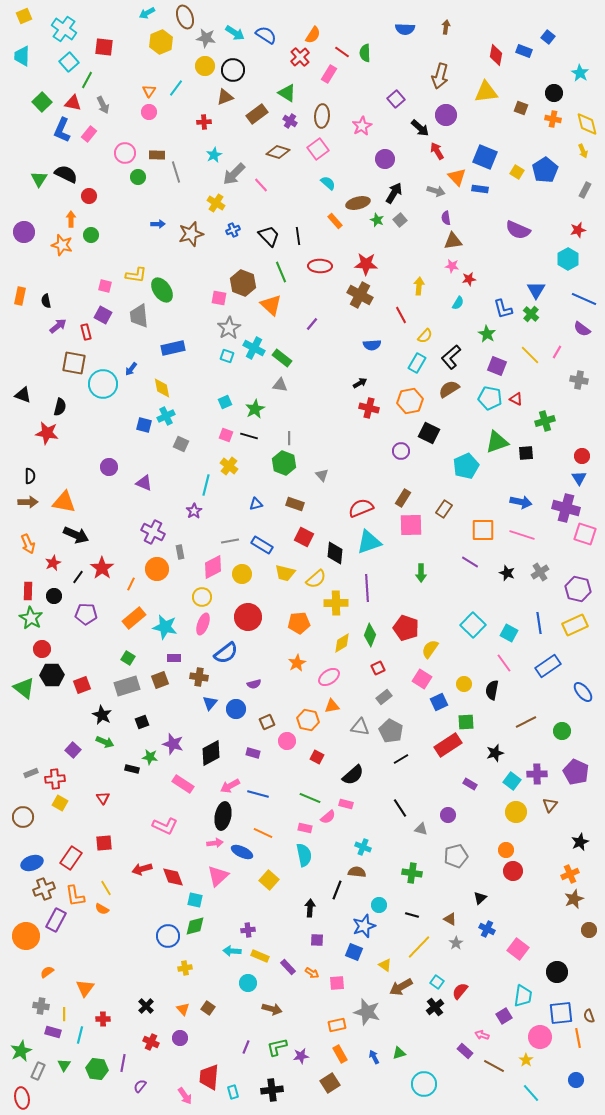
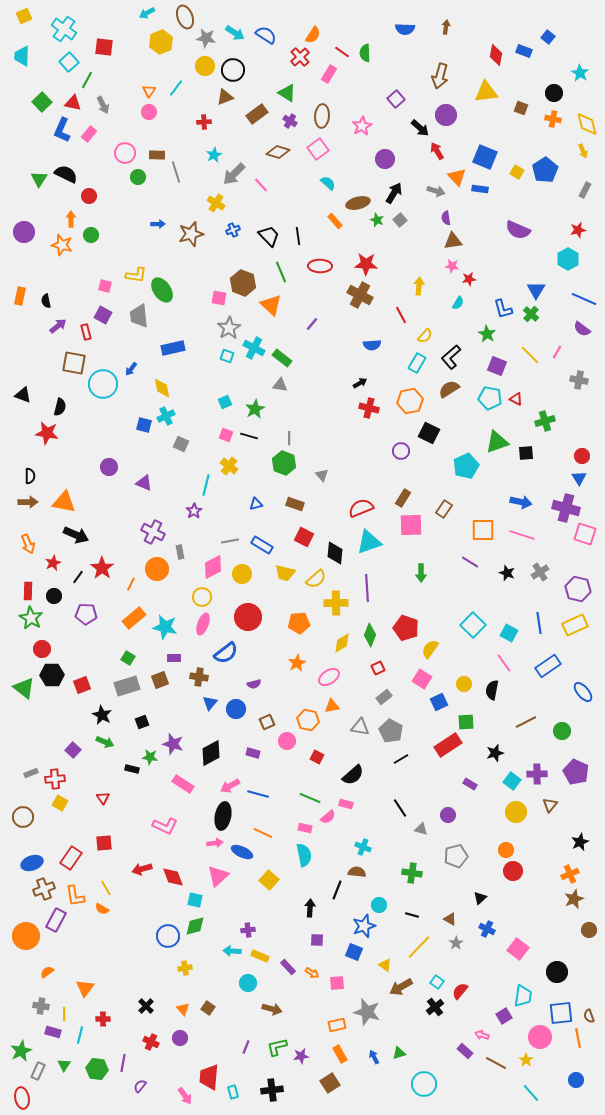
brown line at (494, 1066): moved 2 px right, 3 px up
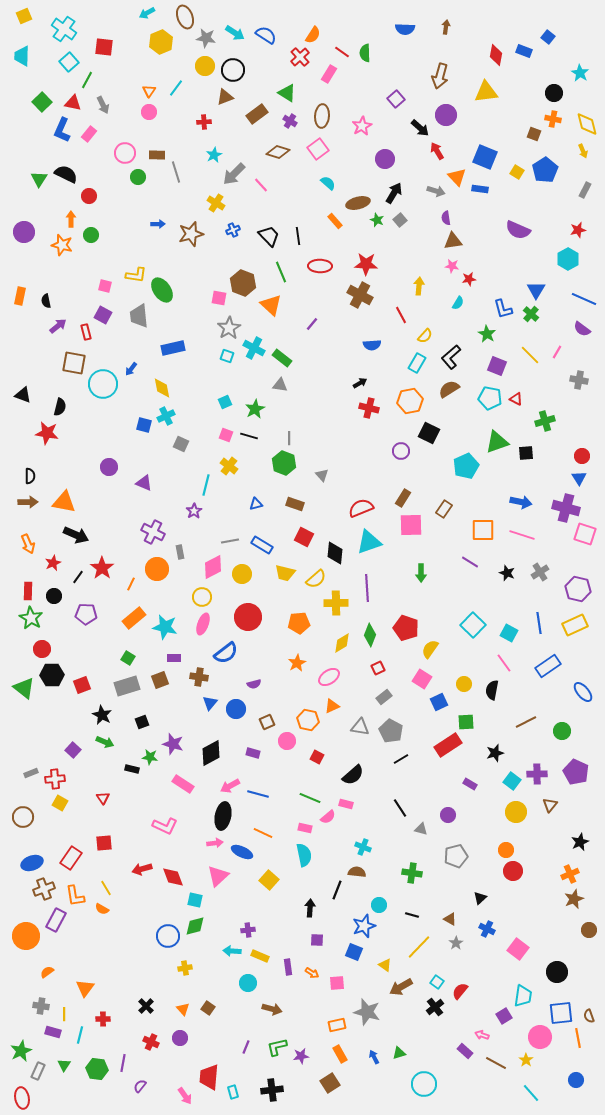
brown square at (521, 108): moved 13 px right, 26 px down
orange triangle at (332, 706): rotated 14 degrees counterclockwise
purple rectangle at (288, 967): rotated 35 degrees clockwise
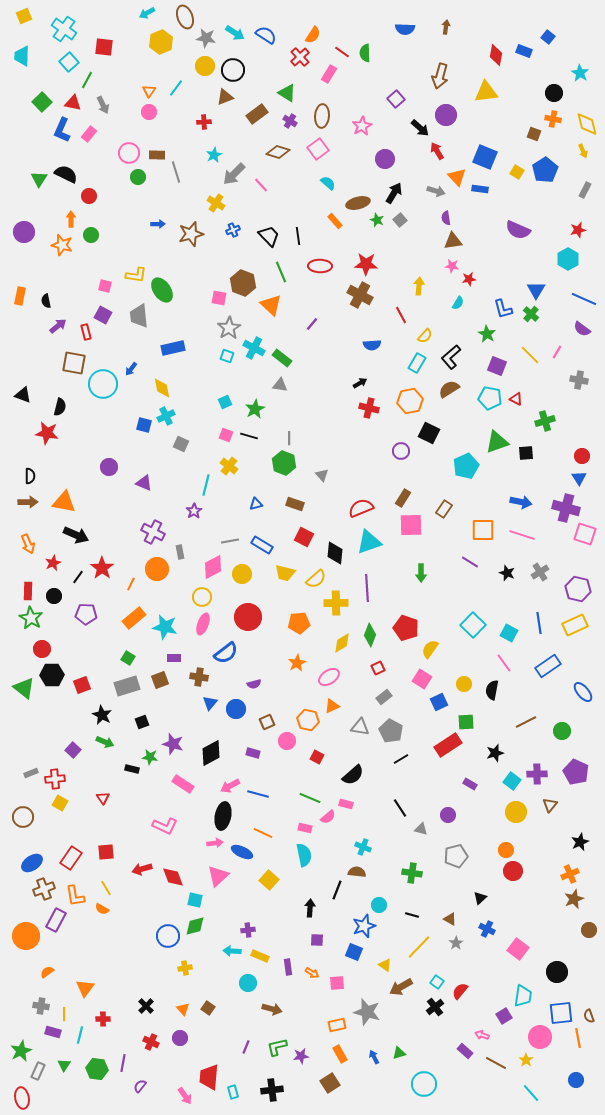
pink circle at (125, 153): moved 4 px right
red square at (104, 843): moved 2 px right, 9 px down
blue ellipse at (32, 863): rotated 15 degrees counterclockwise
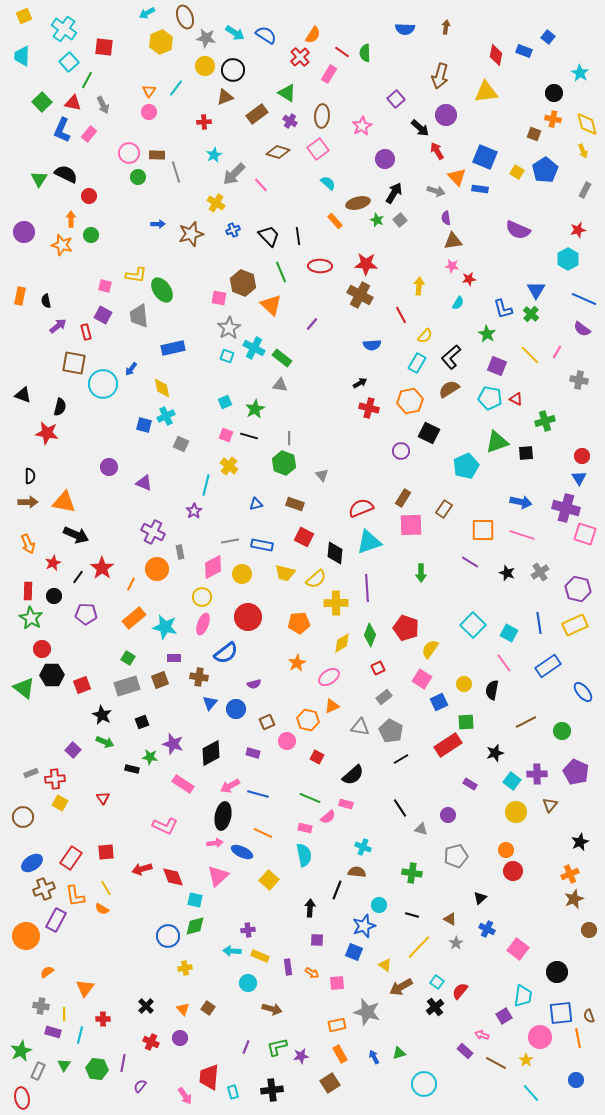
blue rectangle at (262, 545): rotated 20 degrees counterclockwise
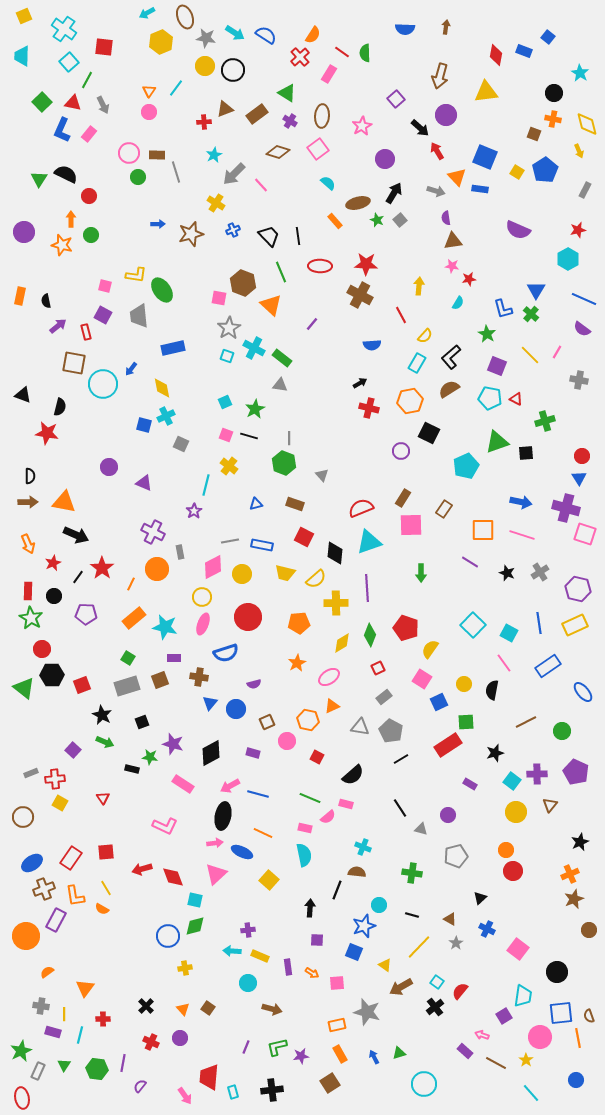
brown triangle at (225, 97): moved 12 px down
yellow arrow at (583, 151): moved 4 px left
blue semicircle at (226, 653): rotated 20 degrees clockwise
pink triangle at (218, 876): moved 2 px left, 2 px up
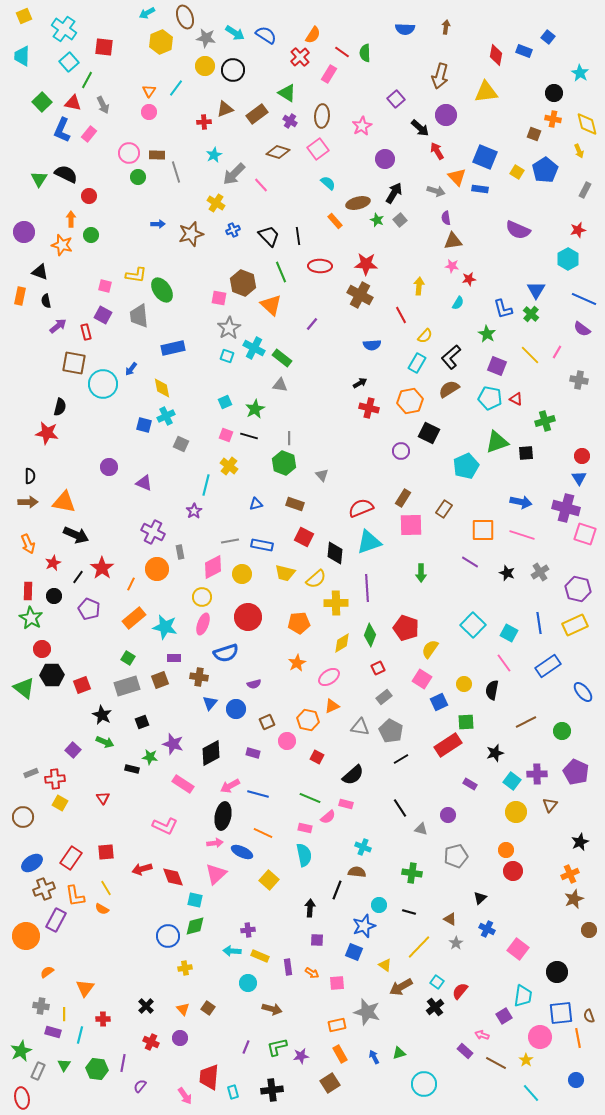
black triangle at (23, 395): moved 17 px right, 123 px up
purple pentagon at (86, 614): moved 3 px right, 5 px up; rotated 20 degrees clockwise
black line at (412, 915): moved 3 px left, 3 px up
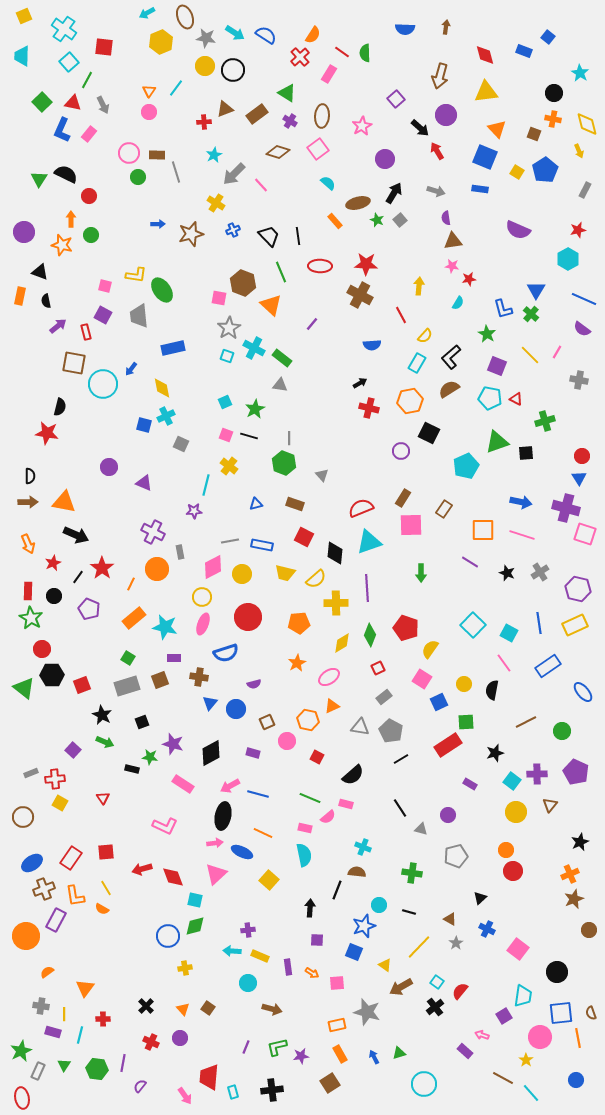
red diamond at (496, 55): moved 11 px left; rotated 25 degrees counterclockwise
orange triangle at (457, 177): moved 40 px right, 48 px up
purple star at (194, 511): rotated 28 degrees clockwise
brown semicircle at (589, 1016): moved 2 px right, 3 px up
brown line at (496, 1063): moved 7 px right, 15 px down
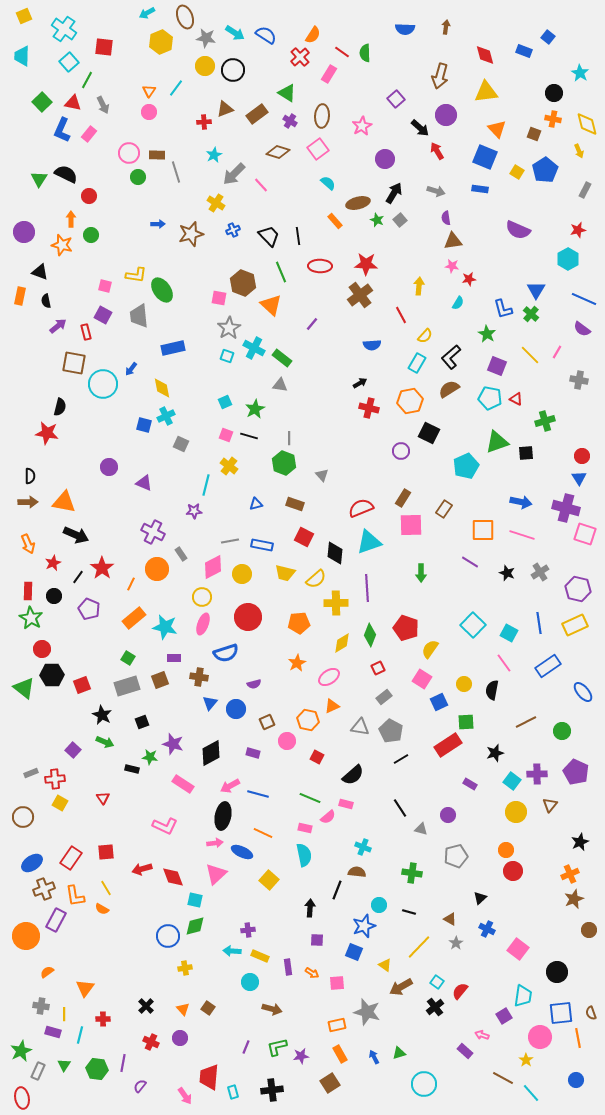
brown cross at (360, 295): rotated 25 degrees clockwise
gray rectangle at (180, 552): moved 1 px right, 2 px down; rotated 24 degrees counterclockwise
cyan circle at (248, 983): moved 2 px right, 1 px up
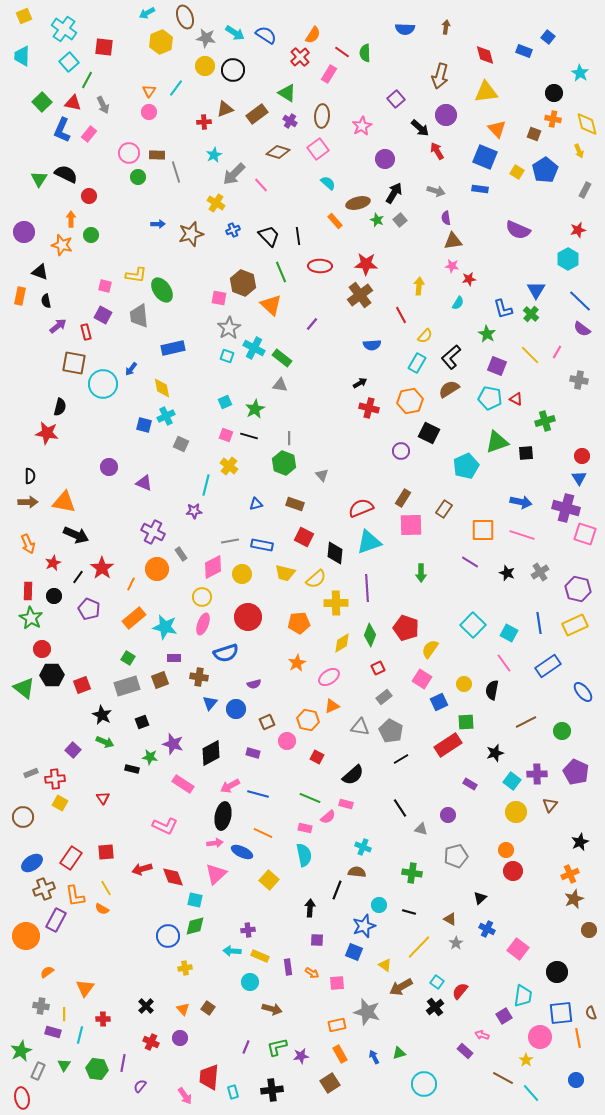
blue line at (584, 299): moved 4 px left, 2 px down; rotated 20 degrees clockwise
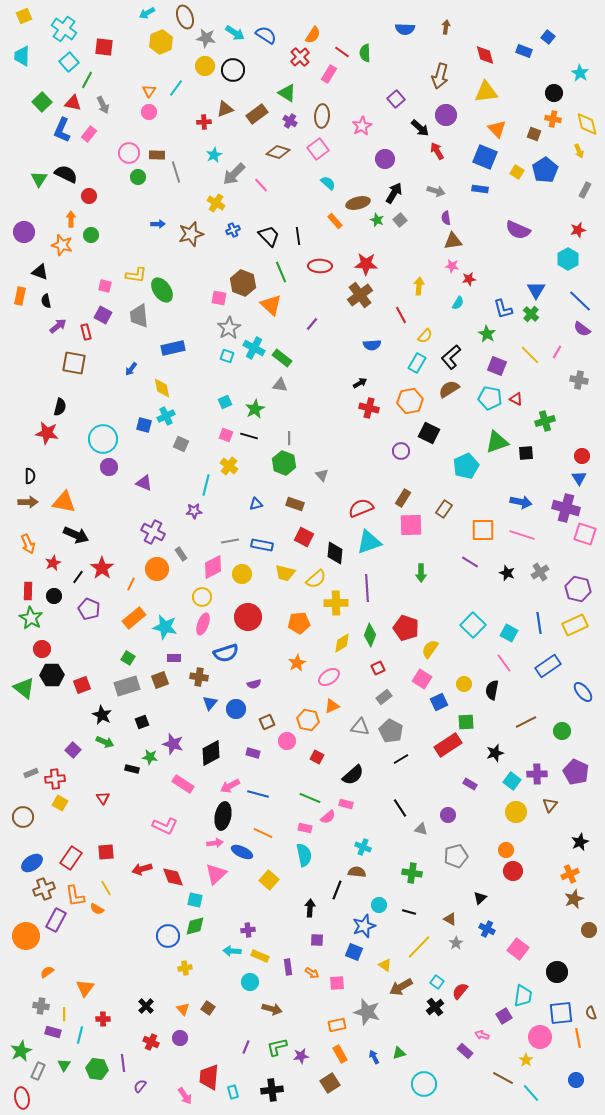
cyan circle at (103, 384): moved 55 px down
orange semicircle at (102, 909): moved 5 px left
purple line at (123, 1063): rotated 18 degrees counterclockwise
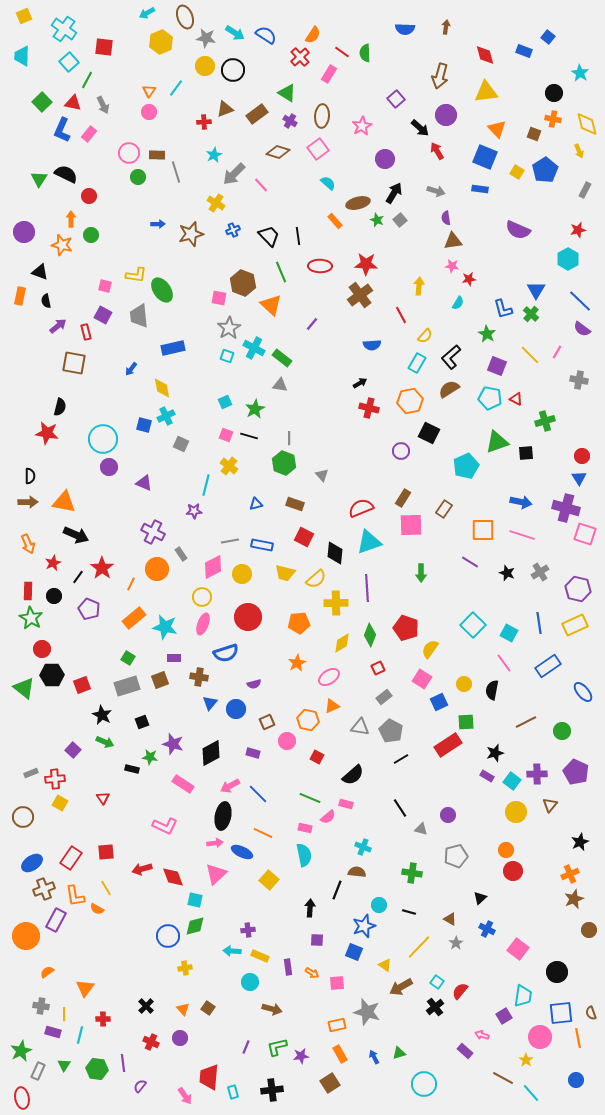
purple rectangle at (470, 784): moved 17 px right, 8 px up
blue line at (258, 794): rotated 30 degrees clockwise
